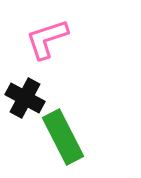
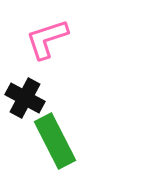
green rectangle: moved 8 px left, 4 px down
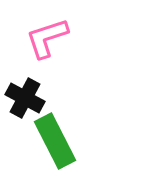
pink L-shape: moved 1 px up
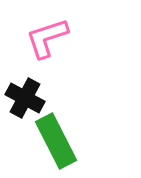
green rectangle: moved 1 px right
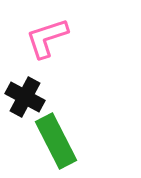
black cross: moved 1 px up
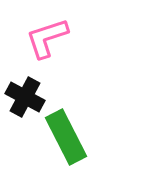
green rectangle: moved 10 px right, 4 px up
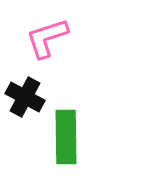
green rectangle: rotated 26 degrees clockwise
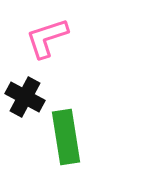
green rectangle: rotated 8 degrees counterclockwise
